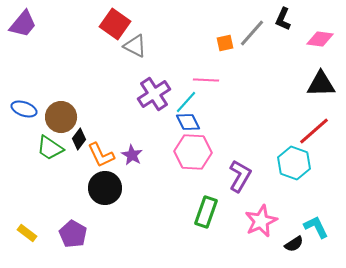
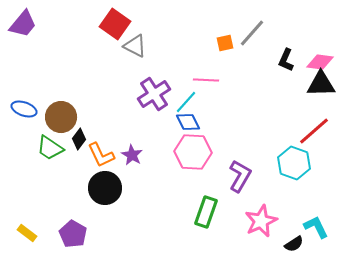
black L-shape: moved 3 px right, 41 px down
pink diamond: moved 23 px down
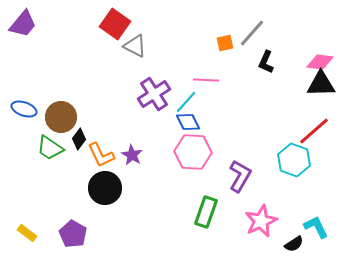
black L-shape: moved 20 px left, 2 px down
cyan hexagon: moved 3 px up
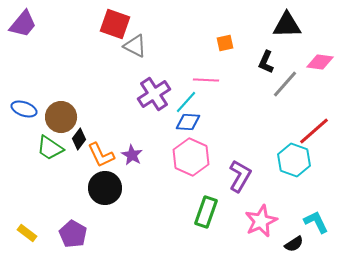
red square: rotated 16 degrees counterclockwise
gray line: moved 33 px right, 51 px down
black triangle: moved 34 px left, 59 px up
blue diamond: rotated 60 degrees counterclockwise
pink hexagon: moved 2 px left, 5 px down; rotated 21 degrees clockwise
cyan L-shape: moved 5 px up
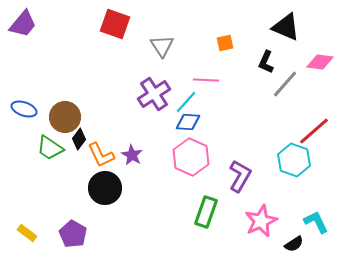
black triangle: moved 1 px left, 2 px down; rotated 24 degrees clockwise
gray triangle: moved 27 px right; rotated 30 degrees clockwise
brown circle: moved 4 px right
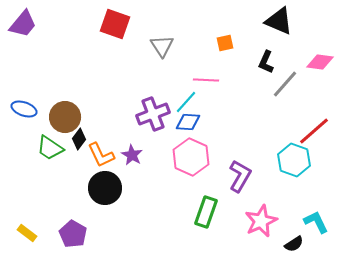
black triangle: moved 7 px left, 6 px up
purple cross: moved 1 px left, 20 px down; rotated 12 degrees clockwise
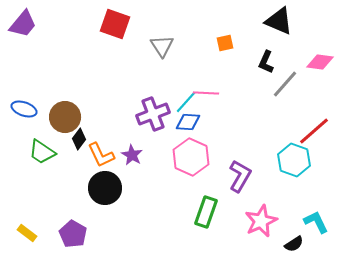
pink line: moved 13 px down
green trapezoid: moved 8 px left, 4 px down
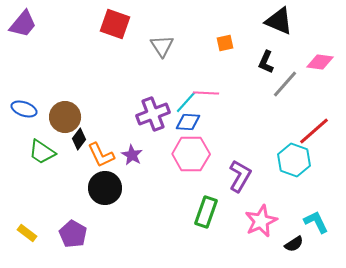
pink hexagon: moved 3 px up; rotated 24 degrees counterclockwise
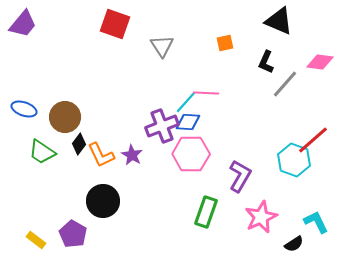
purple cross: moved 9 px right, 12 px down
red line: moved 1 px left, 9 px down
black diamond: moved 5 px down
black circle: moved 2 px left, 13 px down
pink star: moved 4 px up
yellow rectangle: moved 9 px right, 7 px down
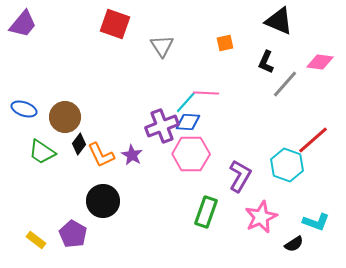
cyan hexagon: moved 7 px left, 5 px down
cyan L-shape: rotated 136 degrees clockwise
